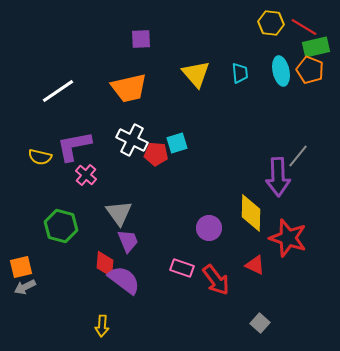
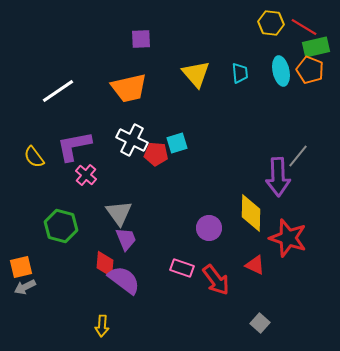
yellow semicircle: moved 6 px left; rotated 40 degrees clockwise
purple trapezoid: moved 2 px left, 2 px up
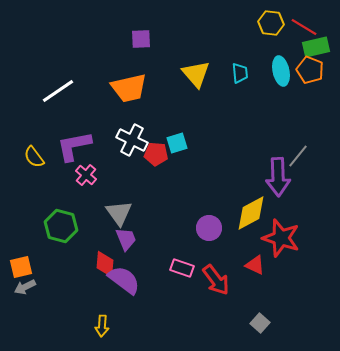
yellow diamond: rotated 60 degrees clockwise
red star: moved 7 px left
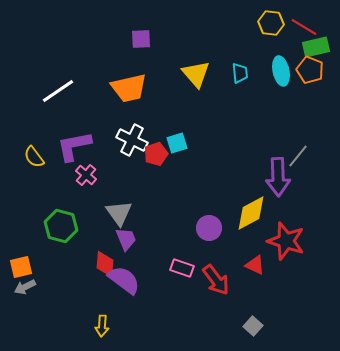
red pentagon: rotated 25 degrees counterclockwise
red star: moved 5 px right, 3 px down
gray square: moved 7 px left, 3 px down
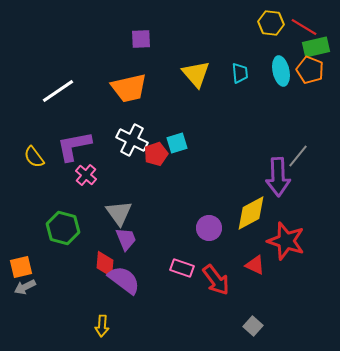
green hexagon: moved 2 px right, 2 px down
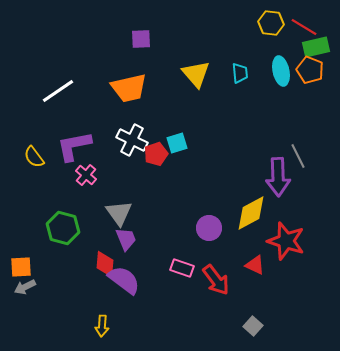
gray line: rotated 65 degrees counterclockwise
orange square: rotated 10 degrees clockwise
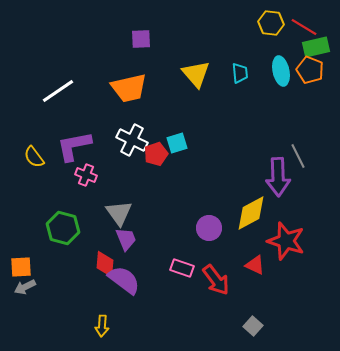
pink cross: rotated 20 degrees counterclockwise
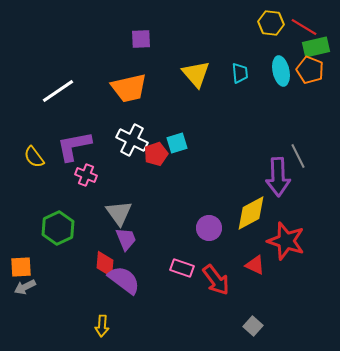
green hexagon: moved 5 px left; rotated 20 degrees clockwise
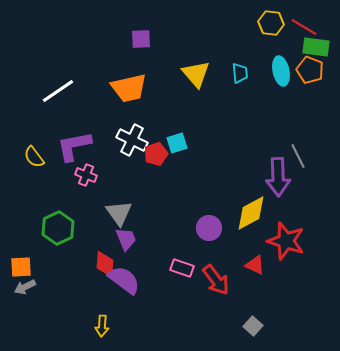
green rectangle: rotated 20 degrees clockwise
